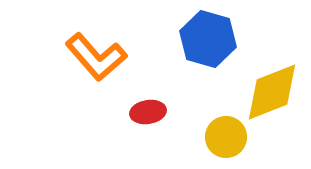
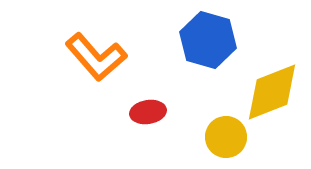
blue hexagon: moved 1 px down
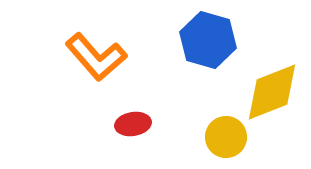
red ellipse: moved 15 px left, 12 px down
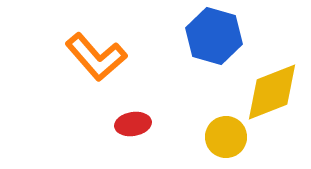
blue hexagon: moved 6 px right, 4 px up
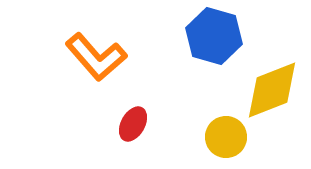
yellow diamond: moved 2 px up
red ellipse: rotated 52 degrees counterclockwise
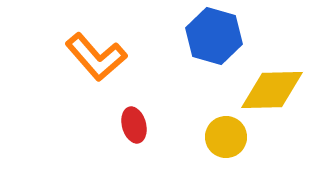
yellow diamond: rotated 20 degrees clockwise
red ellipse: moved 1 px right, 1 px down; rotated 44 degrees counterclockwise
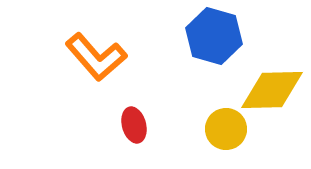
yellow circle: moved 8 px up
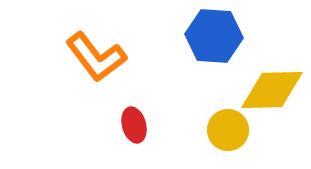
blue hexagon: rotated 12 degrees counterclockwise
orange L-shape: rotated 4 degrees clockwise
yellow circle: moved 2 px right, 1 px down
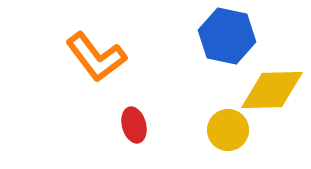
blue hexagon: moved 13 px right; rotated 8 degrees clockwise
